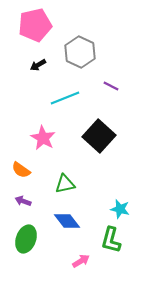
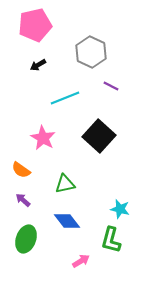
gray hexagon: moved 11 px right
purple arrow: moved 1 px up; rotated 21 degrees clockwise
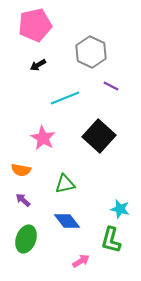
orange semicircle: rotated 24 degrees counterclockwise
